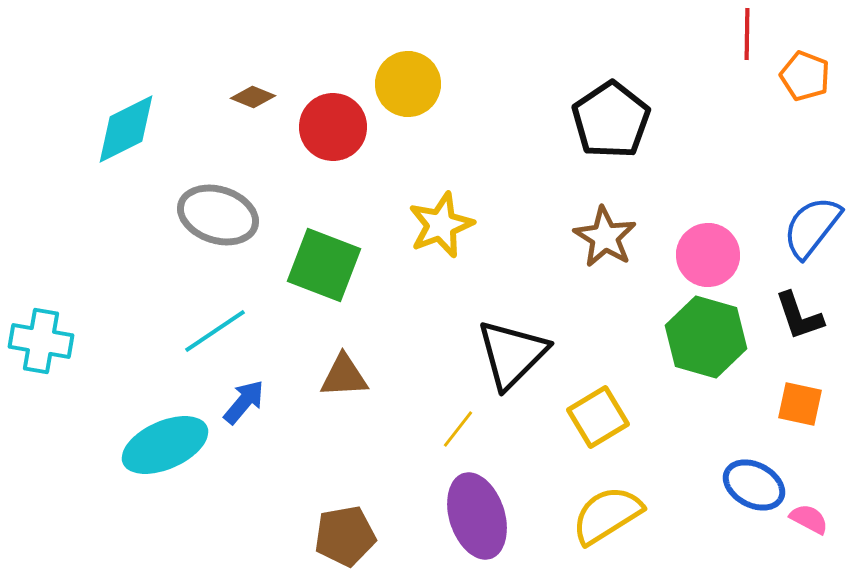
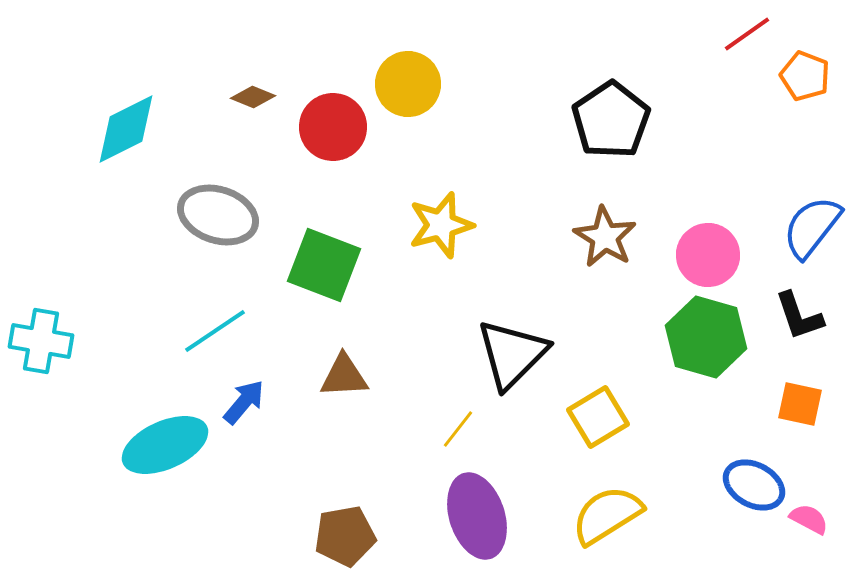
red line: rotated 54 degrees clockwise
yellow star: rotated 6 degrees clockwise
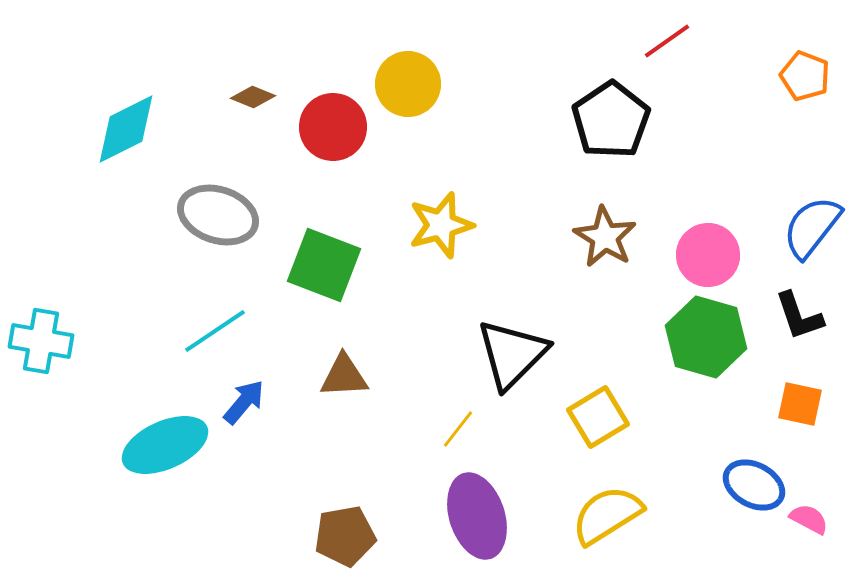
red line: moved 80 px left, 7 px down
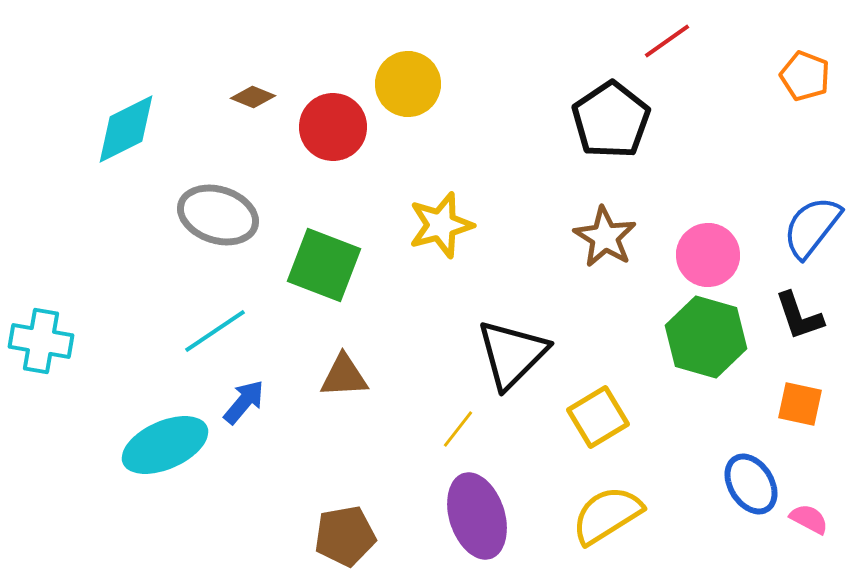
blue ellipse: moved 3 px left, 1 px up; rotated 30 degrees clockwise
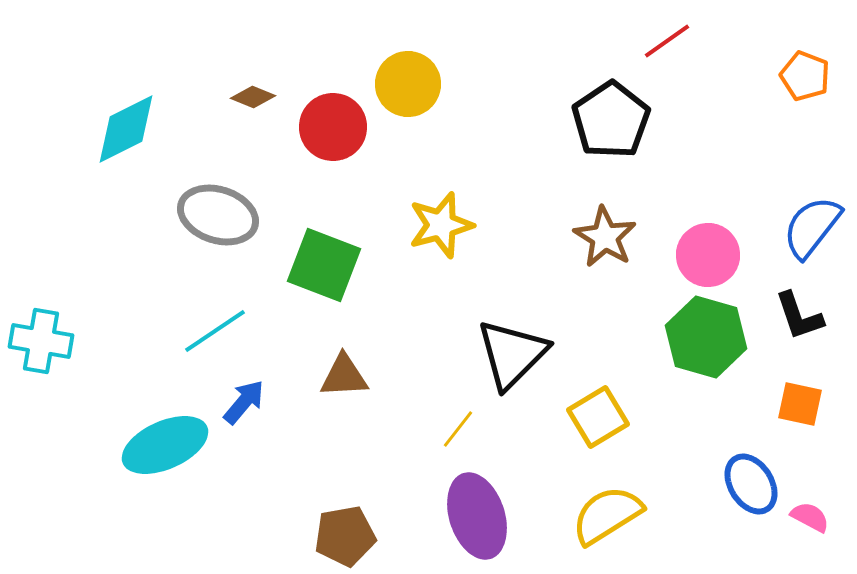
pink semicircle: moved 1 px right, 2 px up
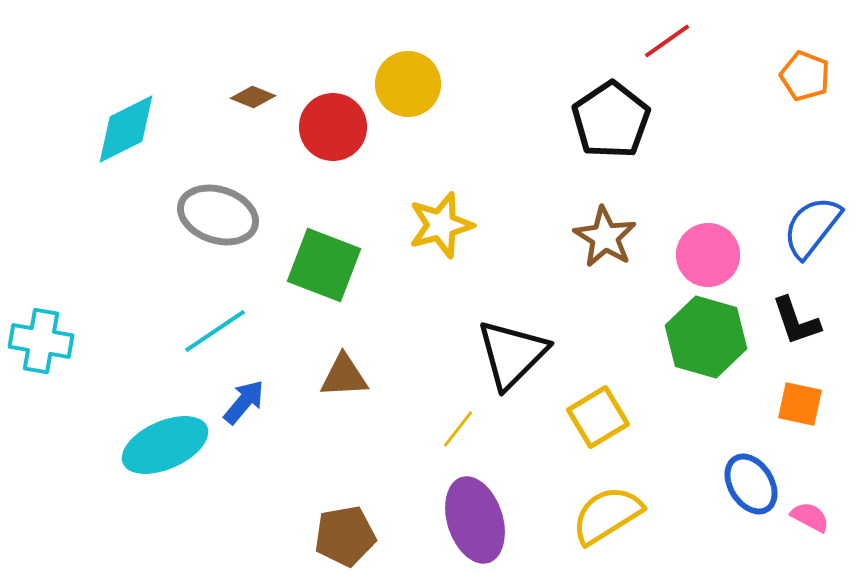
black L-shape: moved 3 px left, 5 px down
purple ellipse: moved 2 px left, 4 px down
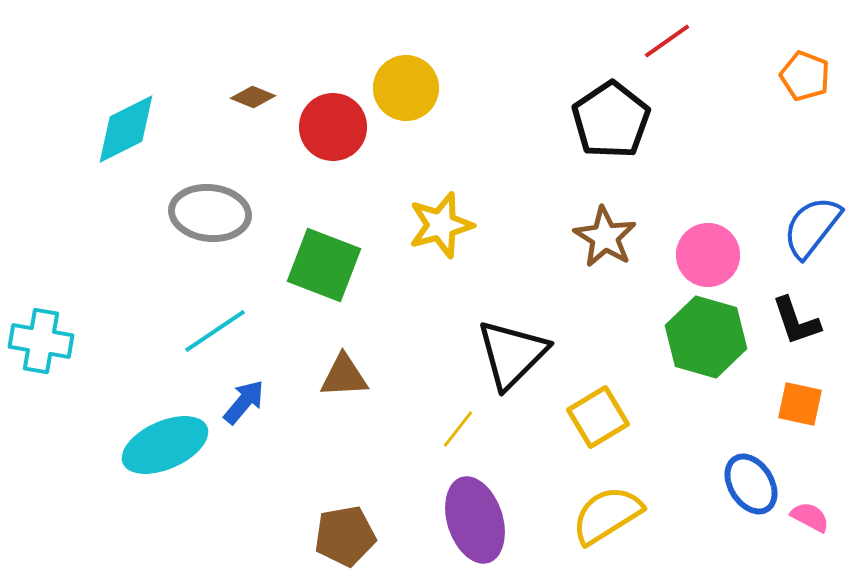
yellow circle: moved 2 px left, 4 px down
gray ellipse: moved 8 px left, 2 px up; rotated 12 degrees counterclockwise
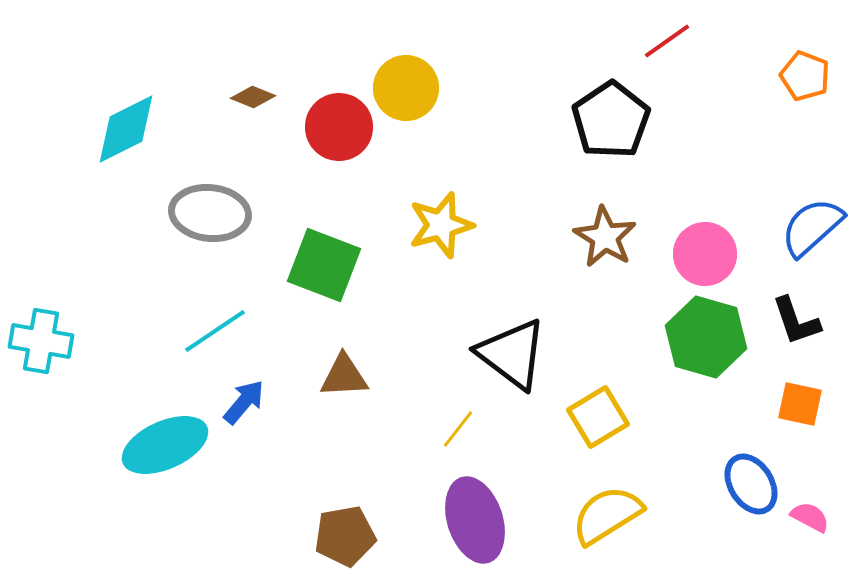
red circle: moved 6 px right
blue semicircle: rotated 10 degrees clockwise
pink circle: moved 3 px left, 1 px up
black triangle: rotated 38 degrees counterclockwise
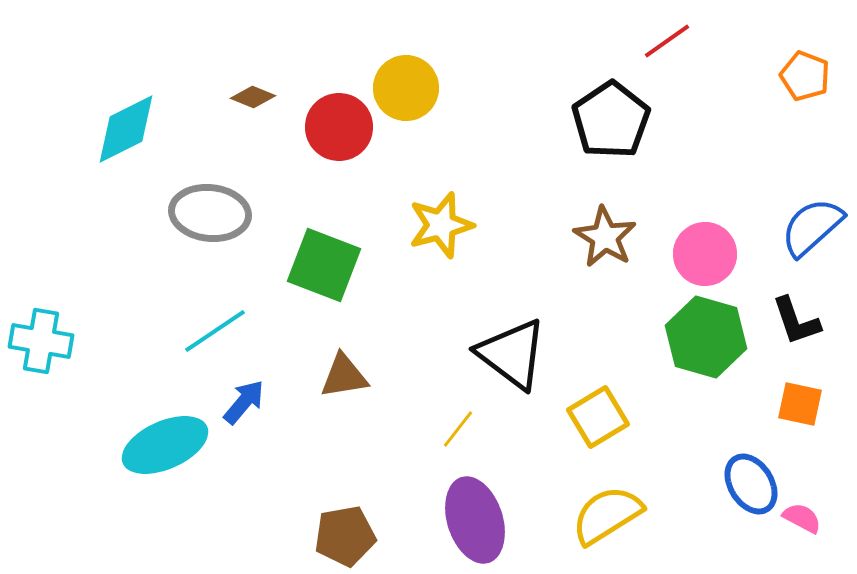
brown triangle: rotated 6 degrees counterclockwise
pink semicircle: moved 8 px left, 1 px down
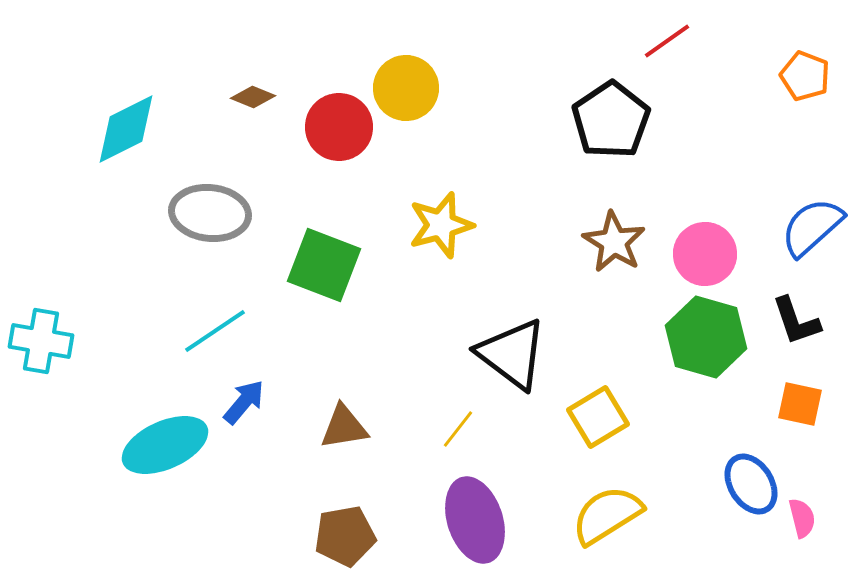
brown star: moved 9 px right, 5 px down
brown triangle: moved 51 px down
pink semicircle: rotated 48 degrees clockwise
